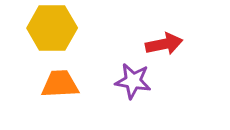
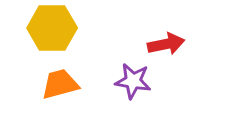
red arrow: moved 2 px right
orange trapezoid: rotated 12 degrees counterclockwise
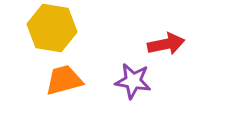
yellow hexagon: rotated 9 degrees clockwise
orange trapezoid: moved 4 px right, 4 px up
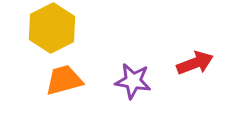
yellow hexagon: rotated 24 degrees clockwise
red arrow: moved 29 px right, 19 px down; rotated 9 degrees counterclockwise
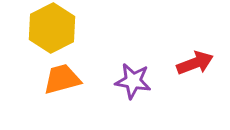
orange trapezoid: moved 2 px left, 1 px up
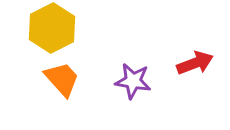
orange trapezoid: rotated 63 degrees clockwise
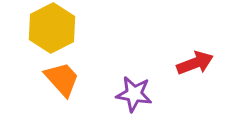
purple star: moved 1 px right, 13 px down
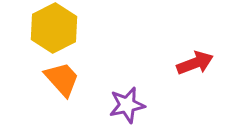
yellow hexagon: moved 2 px right
purple star: moved 7 px left, 11 px down; rotated 21 degrees counterclockwise
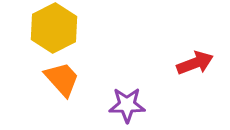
purple star: rotated 12 degrees clockwise
